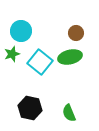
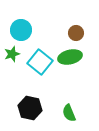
cyan circle: moved 1 px up
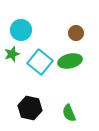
green ellipse: moved 4 px down
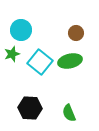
black hexagon: rotated 10 degrees counterclockwise
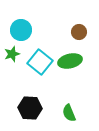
brown circle: moved 3 px right, 1 px up
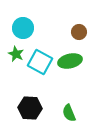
cyan circle: moved 2 px right, 2 px up
green star: moved 4 px right; rotated 28 degrees counterclockwise
cyan square: rotated 10 degrees counterclockwise
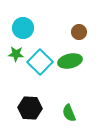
green star: rotated 21 degrees counterclockwise
cyan square: rotated 15 degrees clockwise
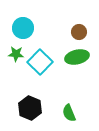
green ellipse: moved 7 px right, 4 px up
black hexagon: rotated 20 degrees clockwise
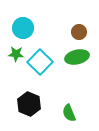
black hexagon: moved 1 px left, 4 px up
